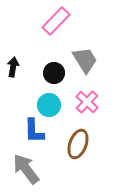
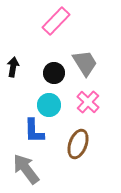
gray trapezoid: moved 3 px down
pink cross: moved 1 px right
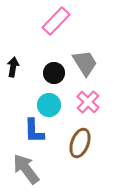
brown ellipse: moved 2 px right, 1 px up
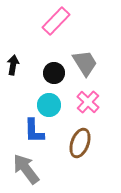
black arrow: moved 2 px up
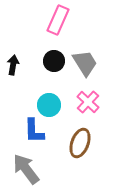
pink rectangle: moved 2 px right, 1 px up; rotated 20 degrees counterclockwise
black circle: moved 12 px up
